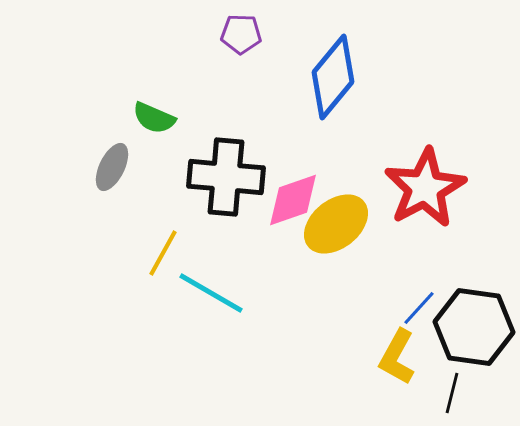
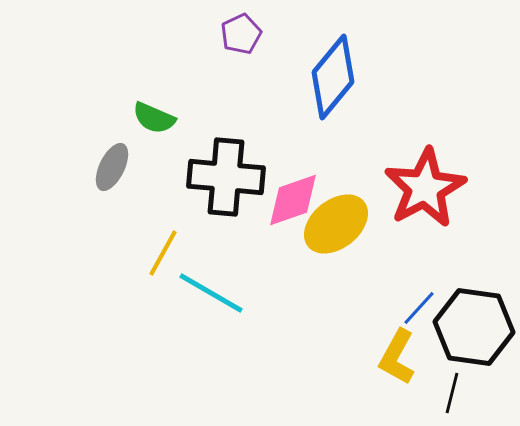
purple pentagon: rotated 27 degrees counterclockwise
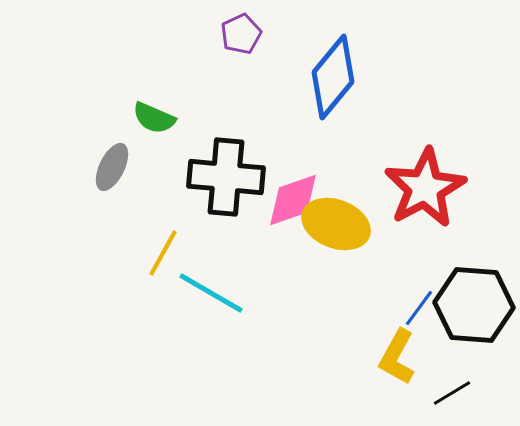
yellow ellipse: rotated 60 degrees clockwise
blue line: rotated 6 degrees counterclockwise
black hexagon: moved 22 px up; rotated 4 degrees counterclockwise
black line: rotated 45 degrees clockwise
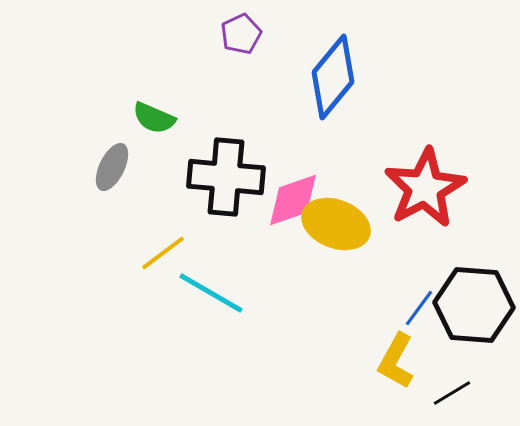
yellow line: rotated 24 degrees clockwise
yellow L-shape: moved 1 px left, 4 px down
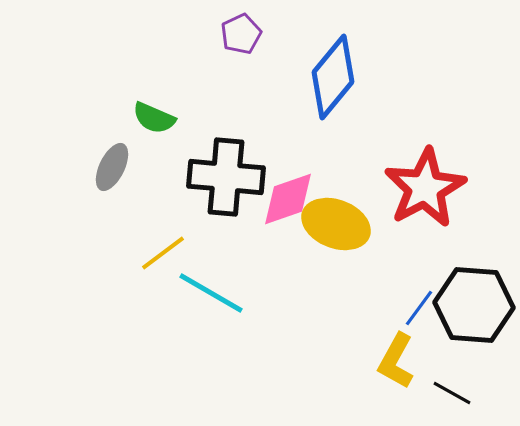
pink diamond: moved 5 px left, 1 px up
black line: rotated 60 degrees clockwise
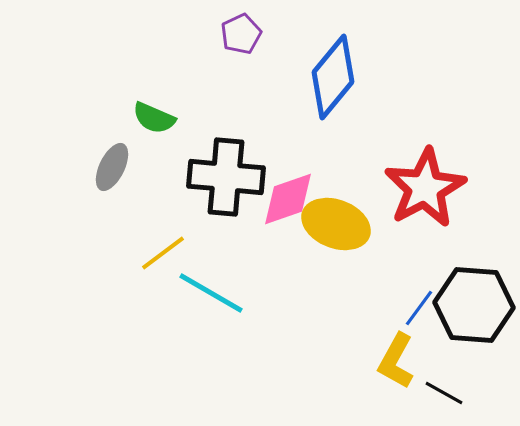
black line: moved 8 px left
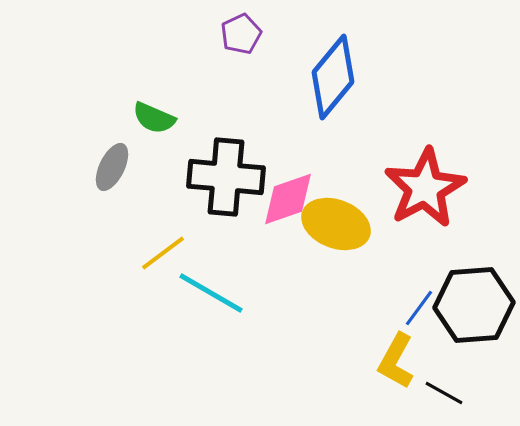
black hexagon: rotated 8 degrees counterclockwise
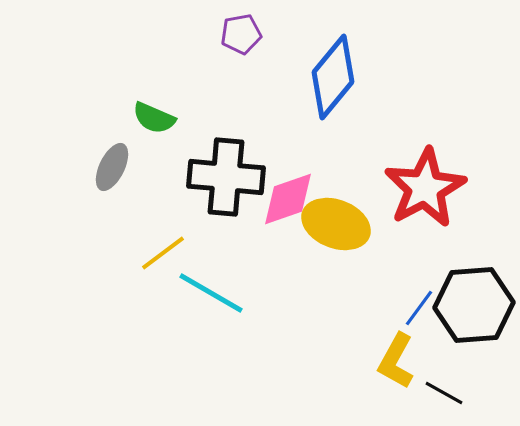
purple pentagon: rotated 15 degrees clockwise
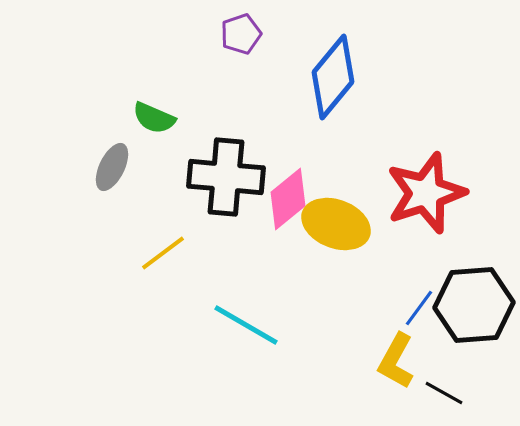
purple pentagon: rotated 9 degrees counterclockwise
red star: moved 1 px right, 5 px down; rotated 10 degrees clockwise
pink diamond: rotated 20 degrees counterclockwise
cyan line: moved 35 px right, 32 px down
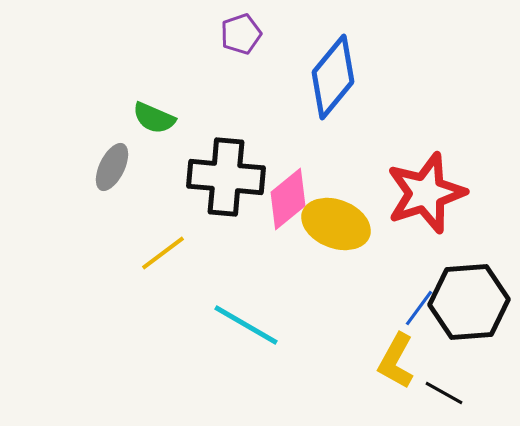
black hexagon: moved 5 px left, 3 px up
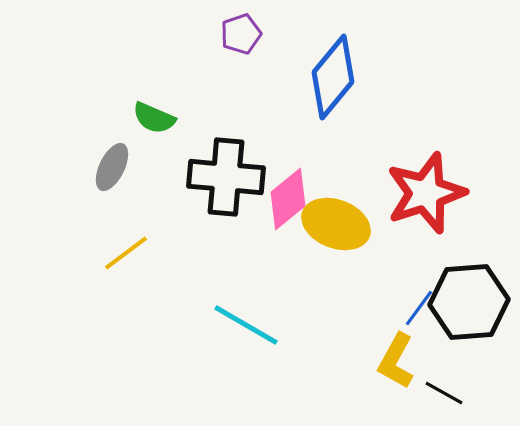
yellow line: moved 37 px left
